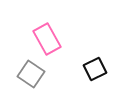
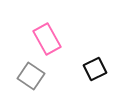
gray square: moved 2 px down
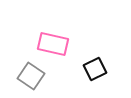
pink rectangle: moved 6 px right, 5 px down; rotated 48 degrees counterclockwise
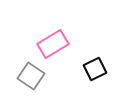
pink rectangle: rotated 44 degrees counterclockwise
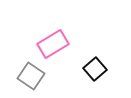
black square: rotated 15 degrees counterclockwise
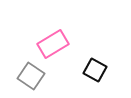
black square: moved 1 px down; rotated 20 degrees counterclockwise
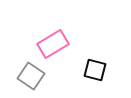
black square: rotated 15 degrees counterclockwise
